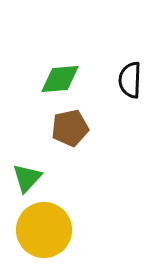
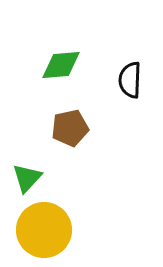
green diamond: moved 1 px right, 14 px up
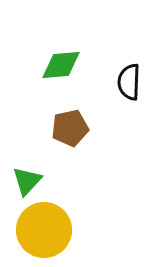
black semicircle: moved 1 px left, 2 px down
green triangle: moved 3 px down
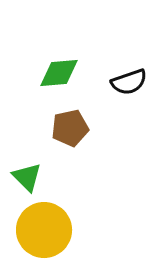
green diamond: moved 2 px left, 8 px down
black semicircle: rotated 111 degrees counterclockwise
green triangle: moved 4 px up; rotated 28 degrees counterclockwise
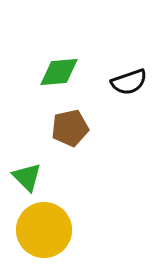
green diamond: moved 1 px up
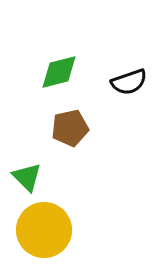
green diamond: rotated 9 degrees counterclockwise
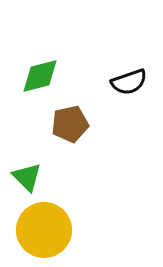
green diamond: moved 19 px left, 4 px down
brown pentagon: moved 4 px up
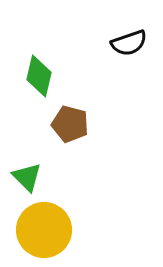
green diamond: moved 1 px left; rotated 63 degrees counterclockwise
black semicircle: moved 39 px up
brown pentagon: rotated 27 degrees clockwise
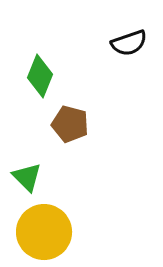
green diamond: moved 1 px right; rotated 9 degrees clockwise
yellow circle: moved 2 px down
